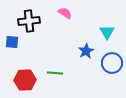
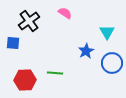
black cross: rotated 30 degrees counterclockwise
blue square: moved 1 px right, 1 px down
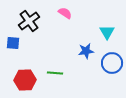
blue star: rotated 21 degrees clockwise
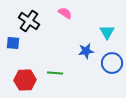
black cross: rotated 20 degrees counterclockwise
